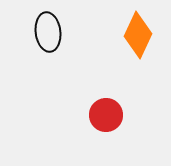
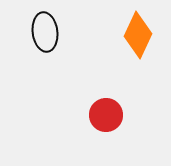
black ellipse: moved 3 px left
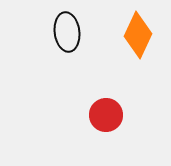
black ellipse: moved 22 px right
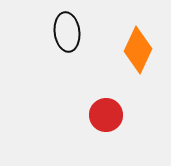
orange diamond: moved 15 px down
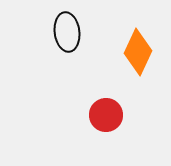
orange diamond: moved 2 px down
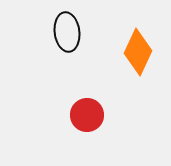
red circle: moved 19 px left
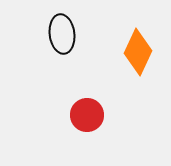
black ellipse: moved 5 px left, 2 px down
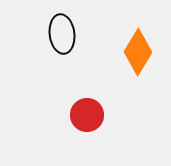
orange diamond: rotated 6 degrees clockwise
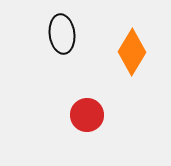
orange diamond: moved 6 px left
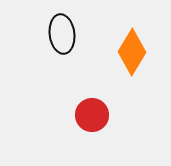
red circle: moved 5 px right
